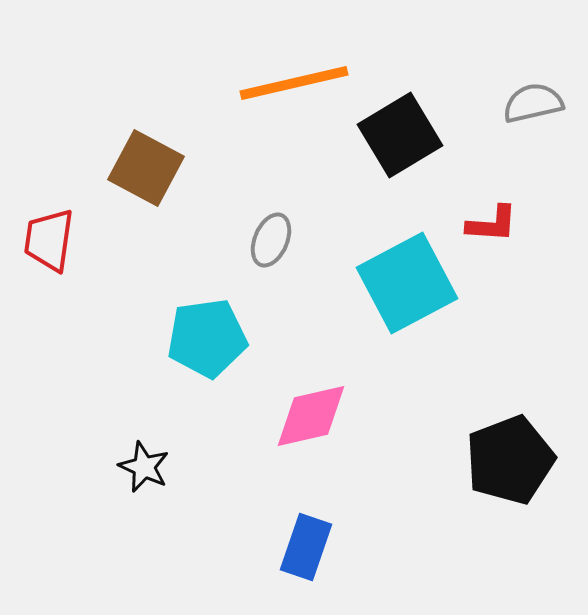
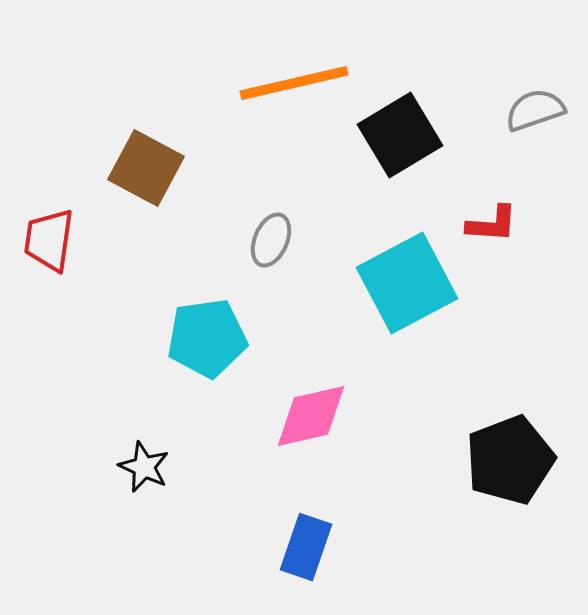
gray semicircle: moved 2 px right, 7 px down; rotated 6 degrees counterclockwise
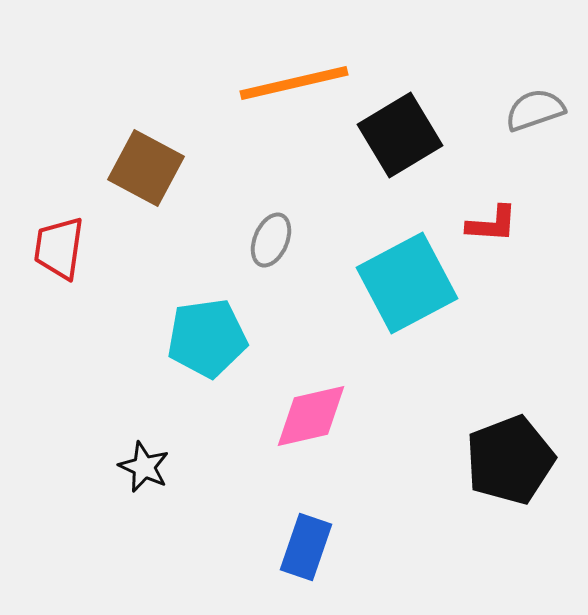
red trapezoid: moved 10 px right, 8 px down
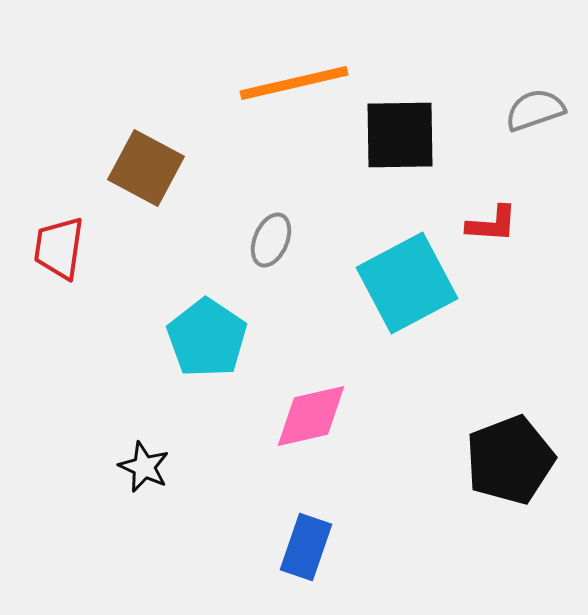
black square: rotated 30 degrees clockwise
cyan pentagon: rotated 30 degrees counterclockwise
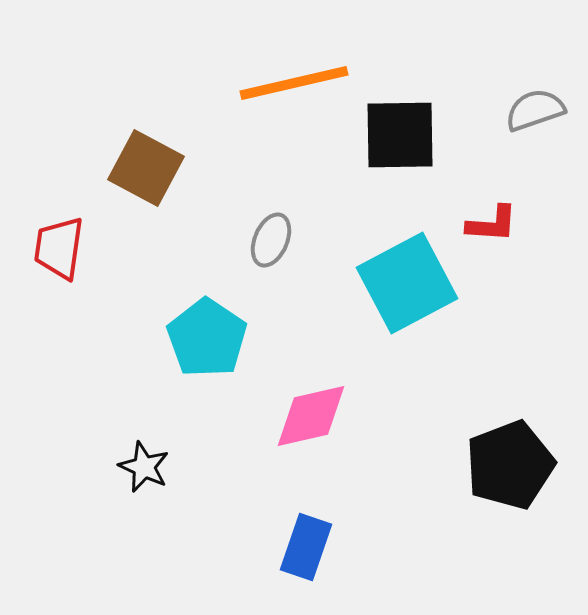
black pentagon: moved 5 px down
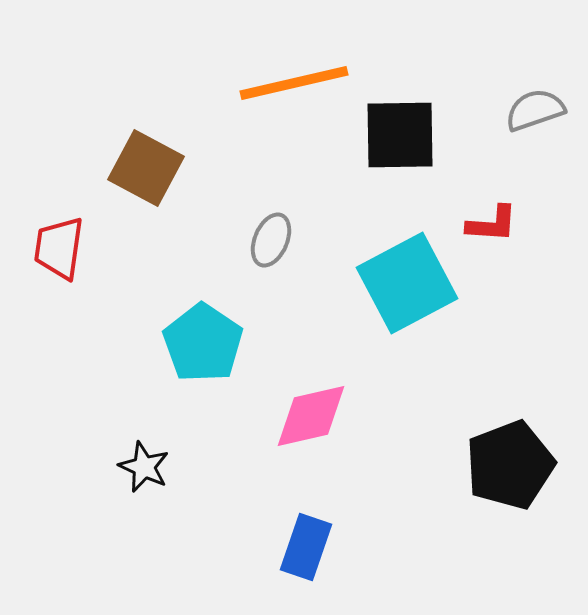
cyan pentagon: moved 4 px left, 5 px down
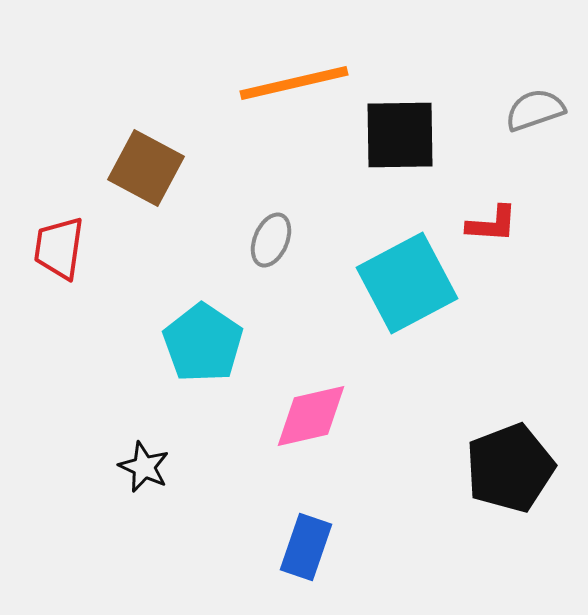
black pentagon: moved 3 px down
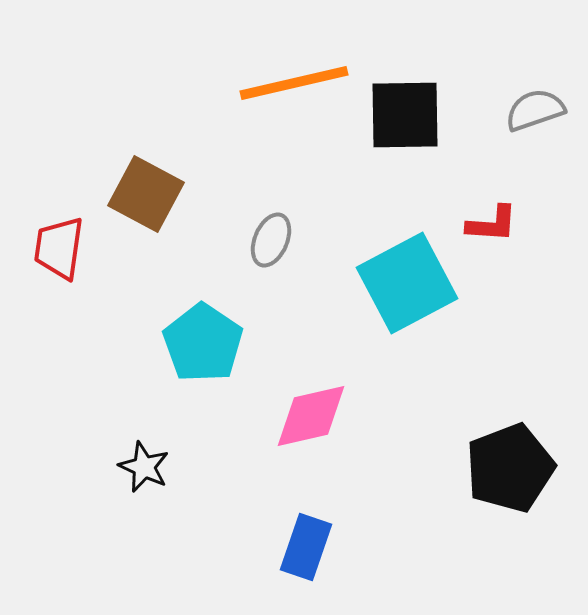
black square: moved 5 px right, 20 px up
brown square: moved 26 px down
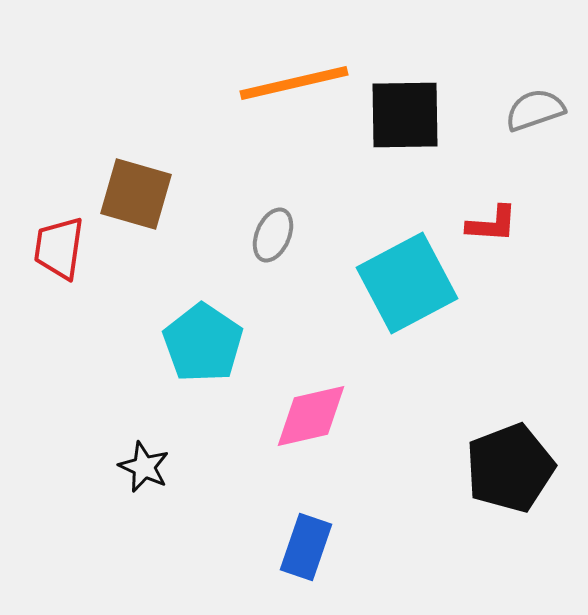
brown square: moved 10 px left; rotated 12 degrees counterclockwise
gray ellipse: moved 2 px right, 5 px up
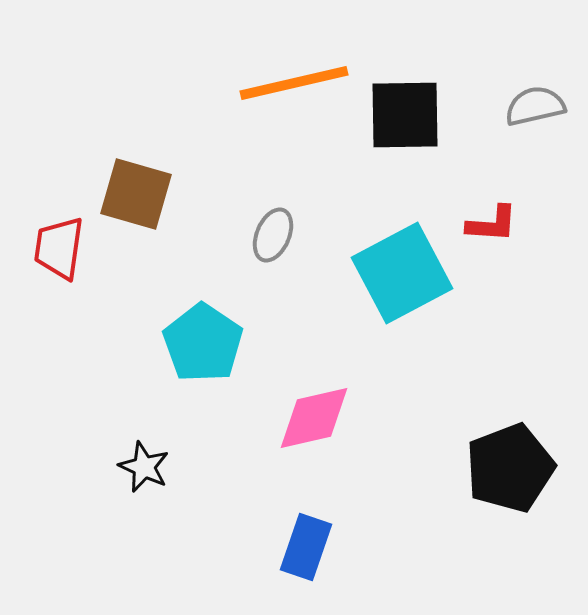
gray semicircle: moved 4 px up; rotated 6 degrees clockwise
cyan square: moved 5 px left, 10 px up
pink diamond: moved 3 px right, 2 px down
